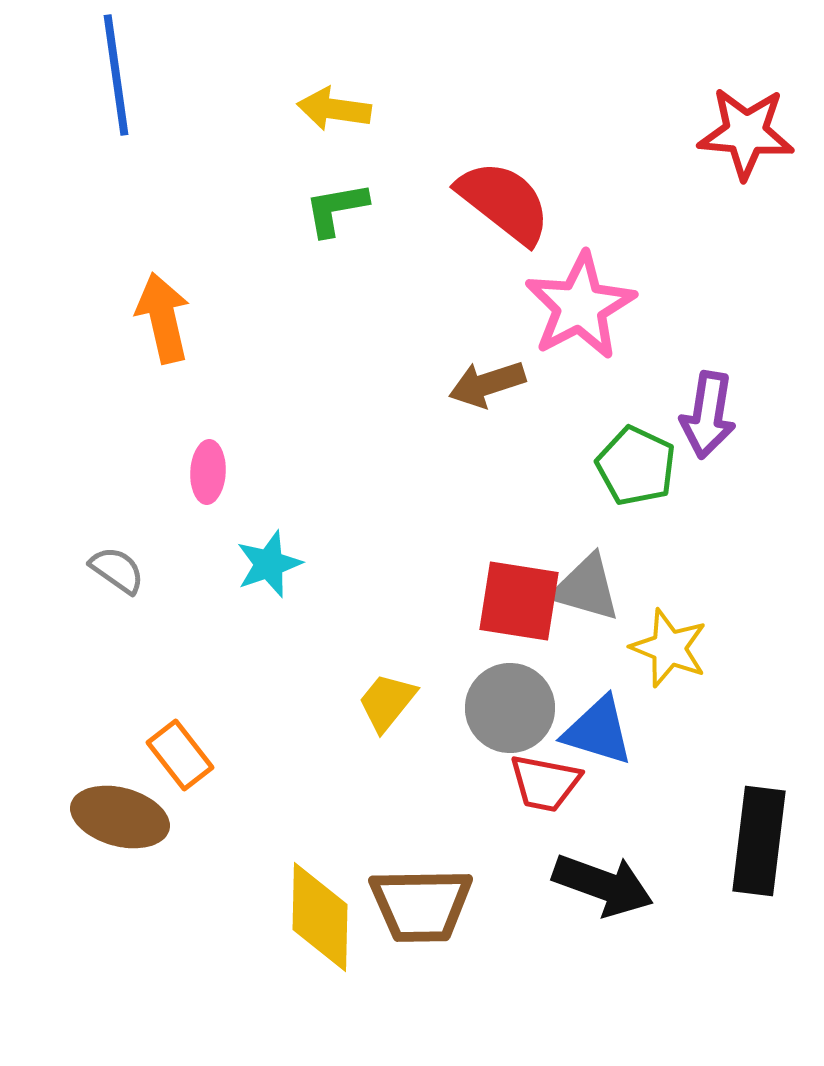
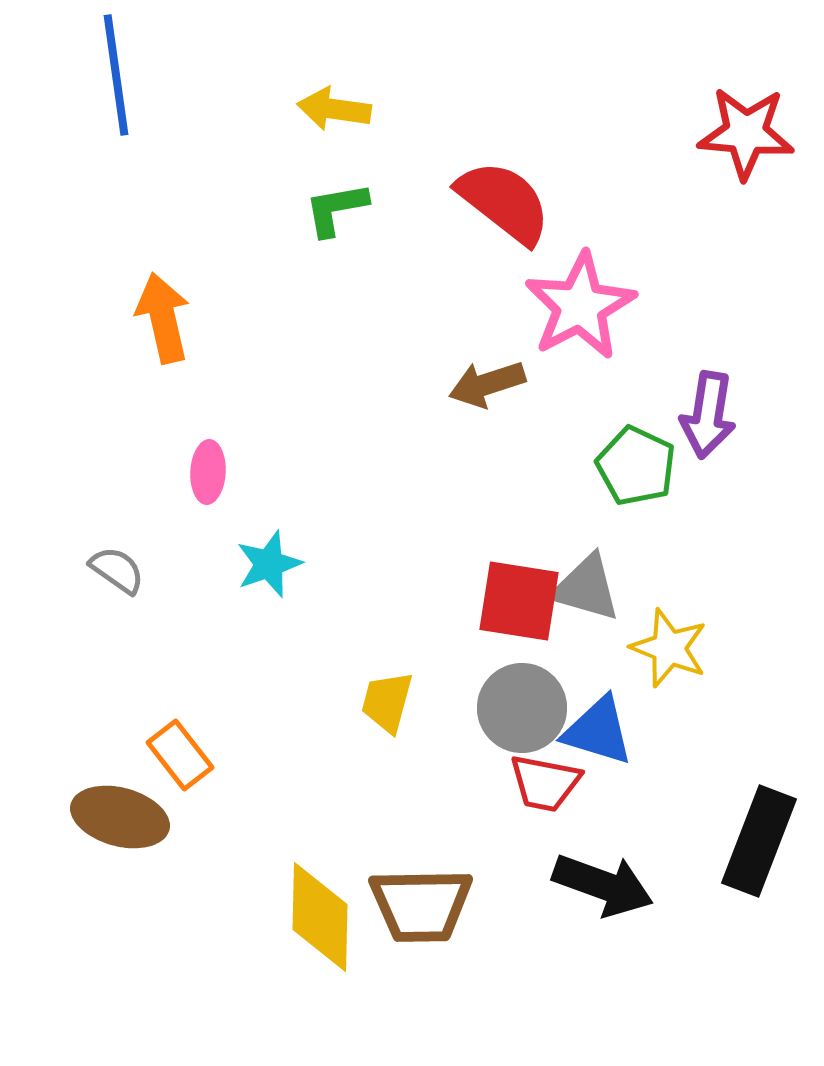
yellow trapezoid: rotated 24 degrees counterclockwise
gray circle: moved 12 px right
black rectangle: rotated 14 degrees clockwise
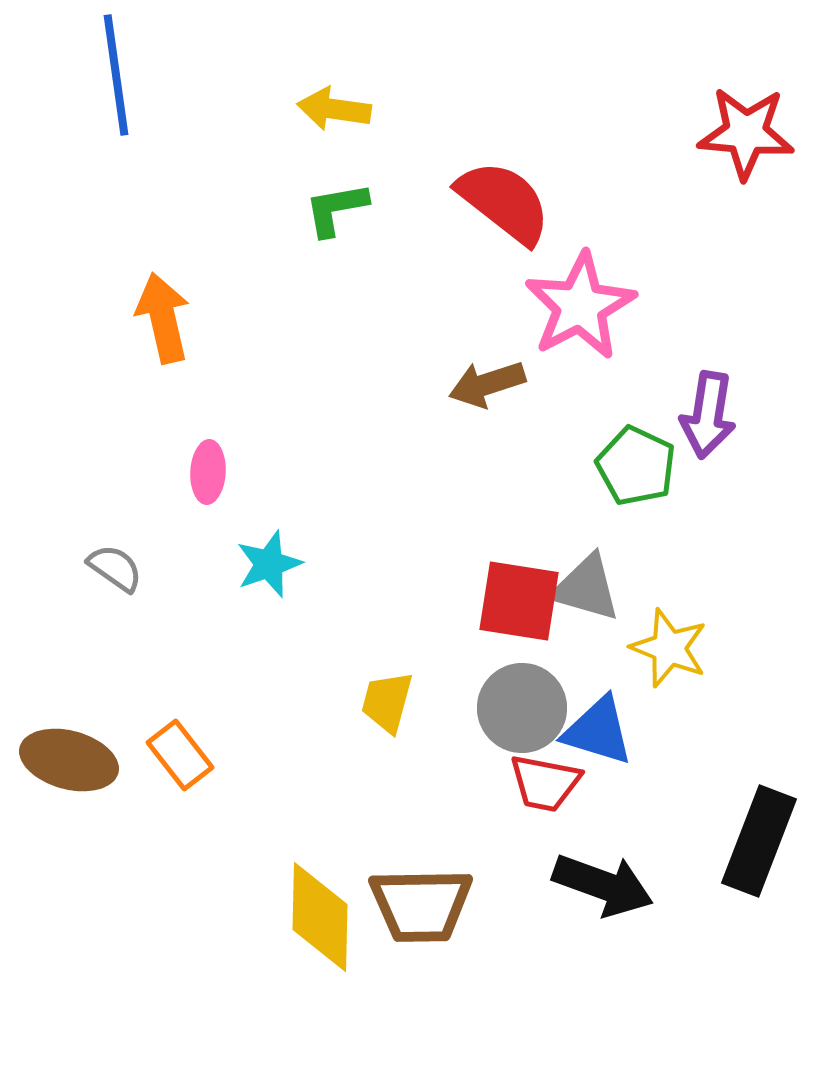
gray semicircle: moved 2 px left, 2 px up
brown ellipse: moved 51 px left, 57 px up
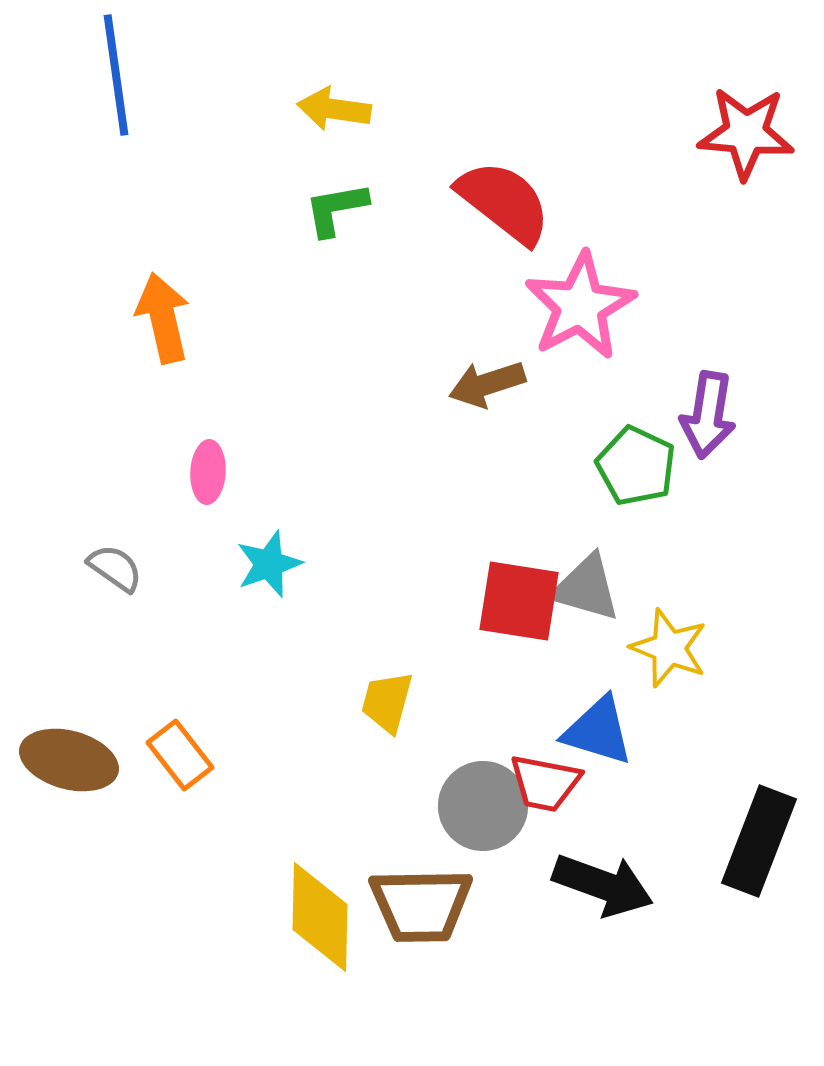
gray circle: moved 39 px left, 98 px down
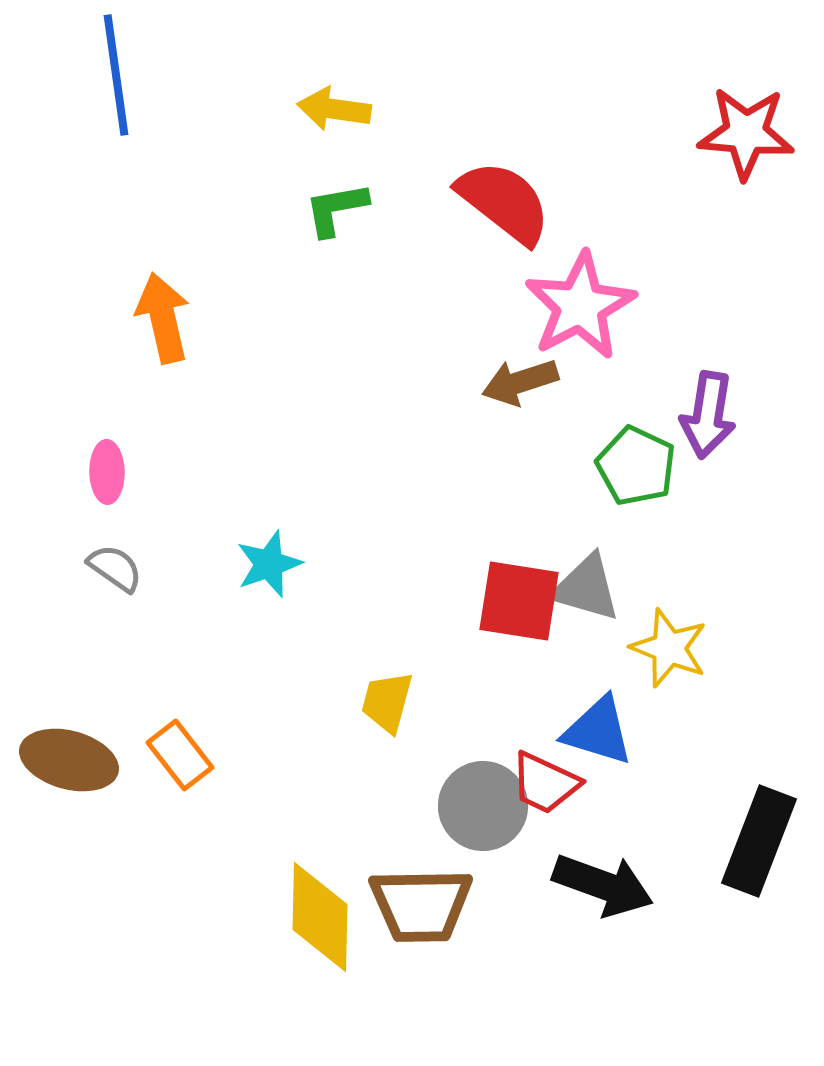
brown arrow: moved 33 px right, 2 px up
pink ellipse: moved 101 px left; rotated 4 degrees counterclockwise
red trapezoid: rotated 14 degrees clockwise
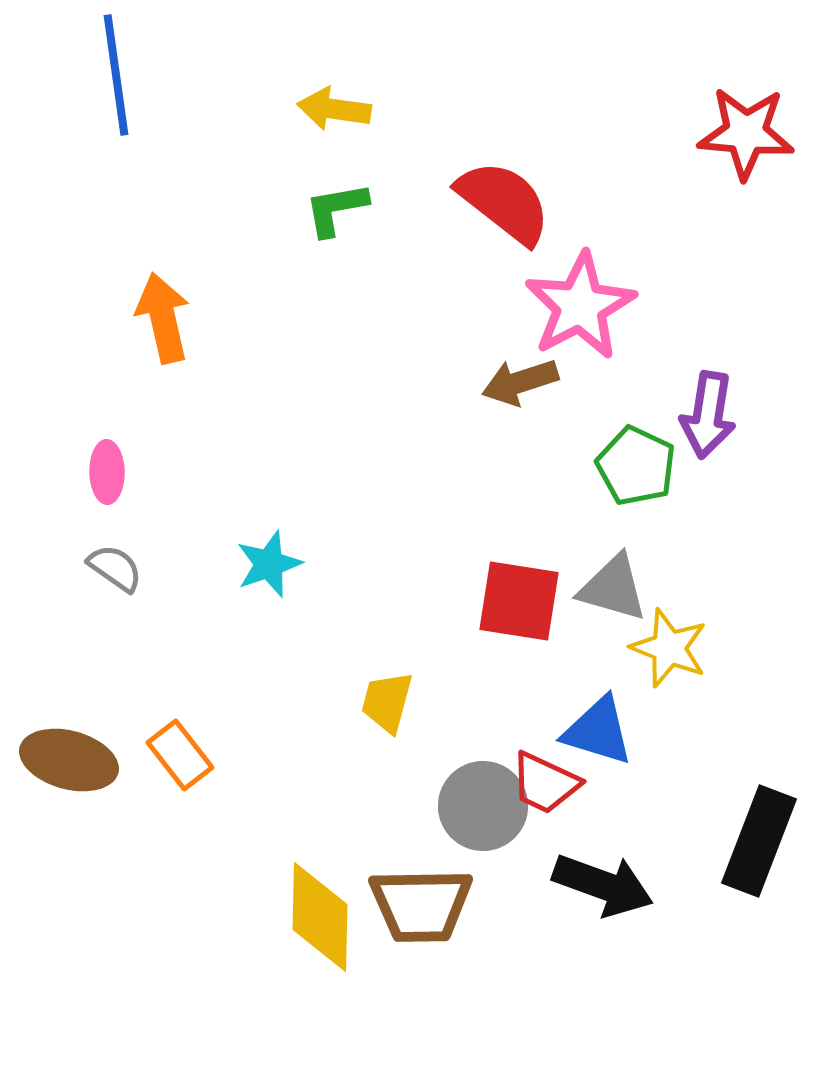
gray triangle: moved 27 px right
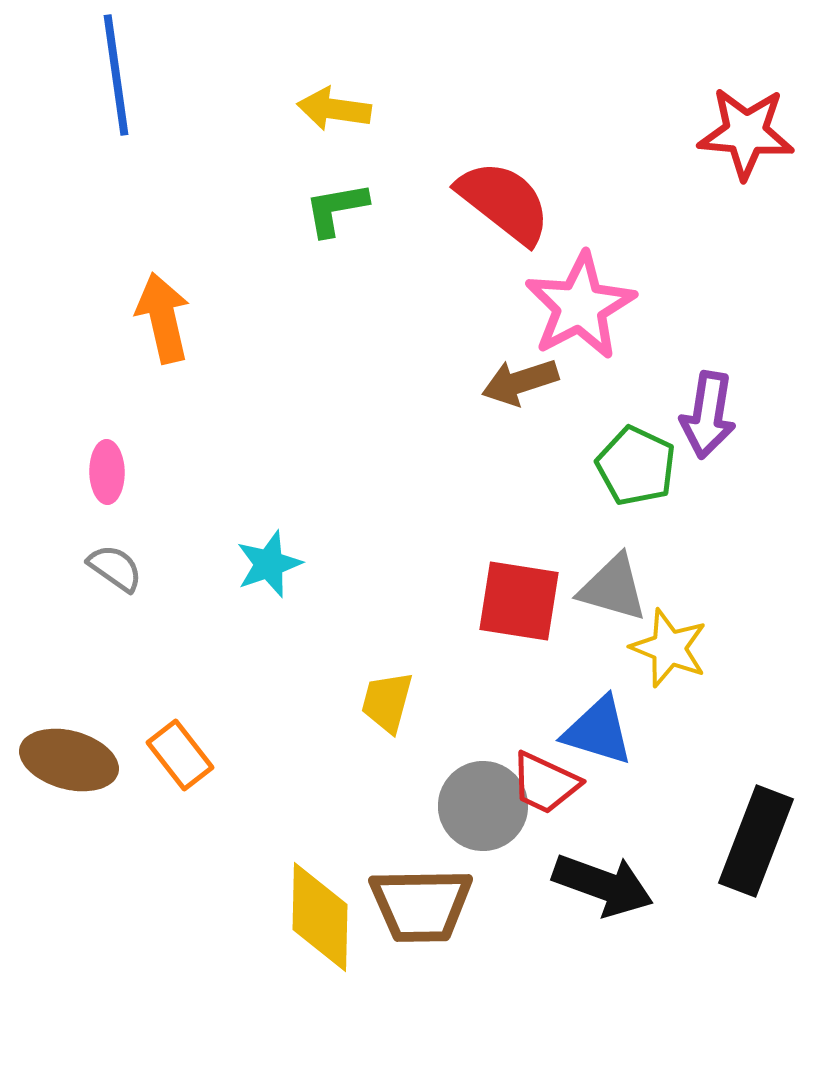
black rectangle: moved 3 px left
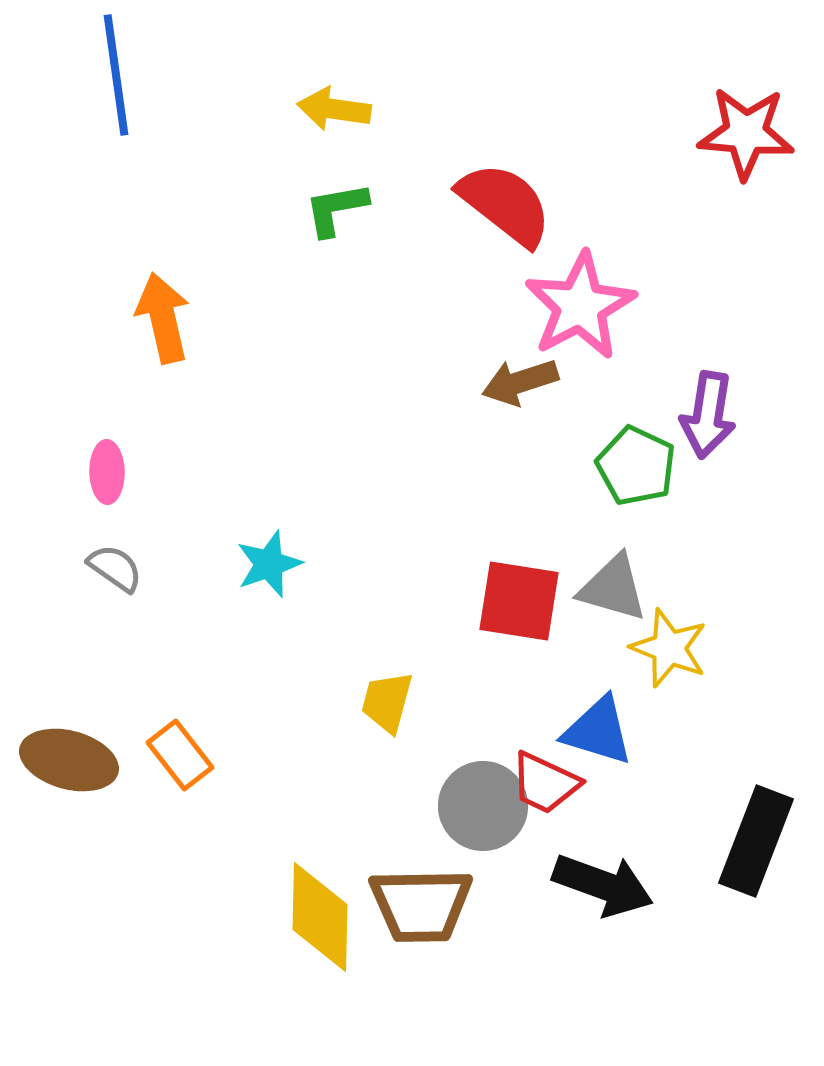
red semicircle: moved 1 px right, 2 px down
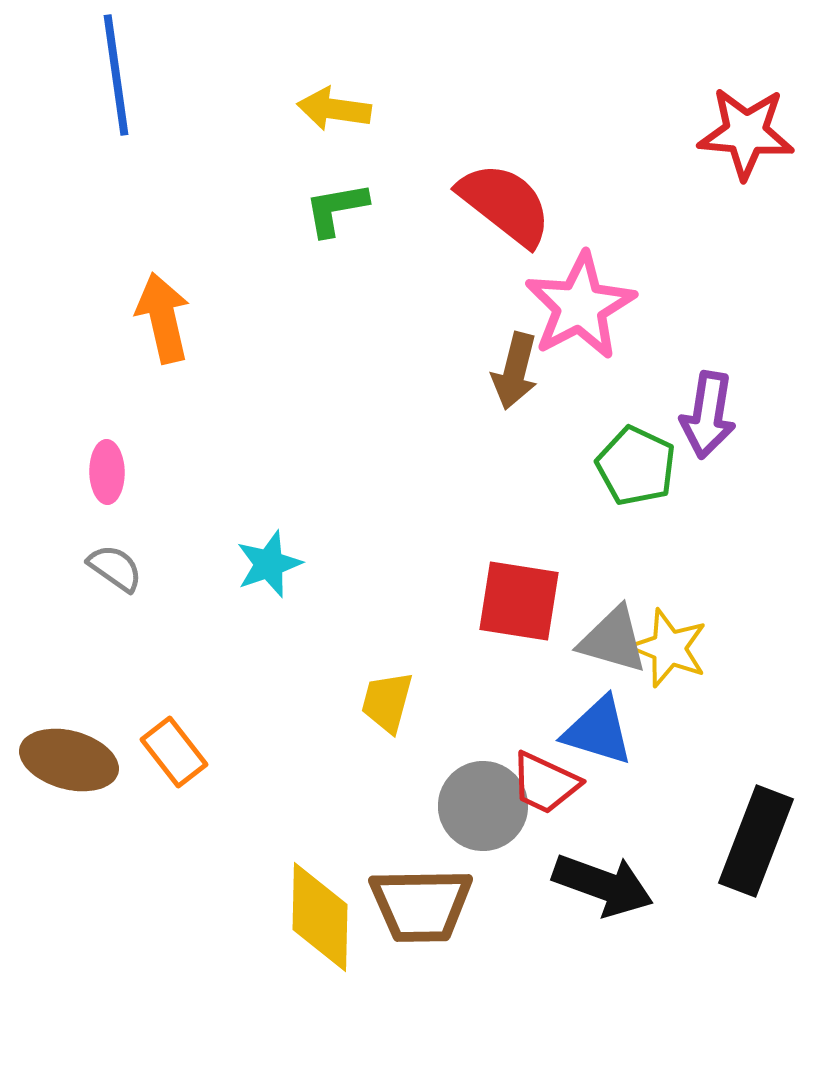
brown arrow: moved 5 px left, 11 px up; rotated 58 degrees counterclockwise
gray triangle: moved 52 px down
orange rectangle: moved 6 px left, 3 px up
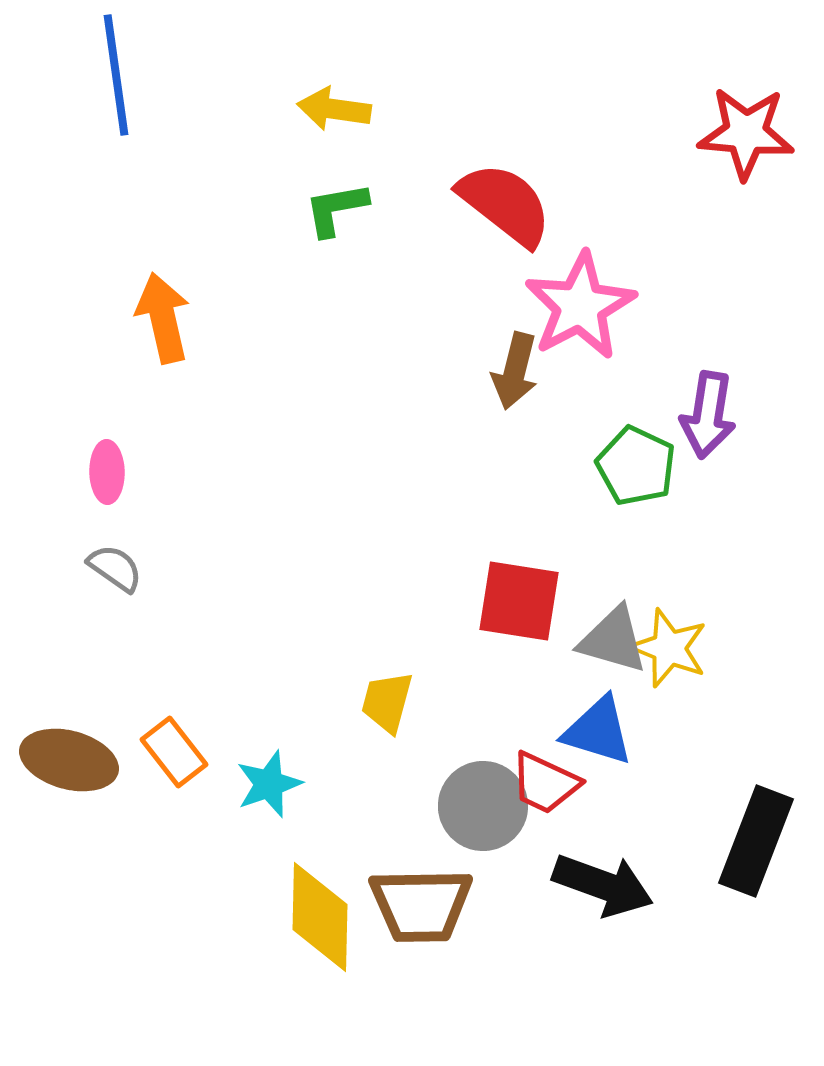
cyan star: moved 220 px down
